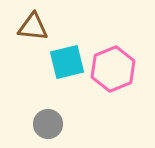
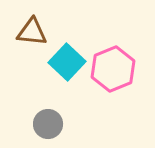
brown triangle: moved 1 px left, 5 px down
cyan square: rotated 33 degrees counterclockwise
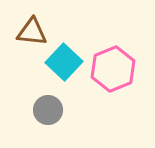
cyan square: moved 3 px left
gray circle: moved 14 px up
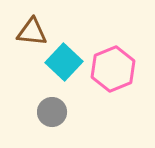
gray circle: moved 4 px right, 2 px down
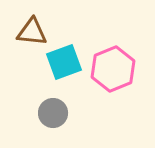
cyan square: rotated 27 degrees clockwise
gray circle: moved 1 px right, 1 px down
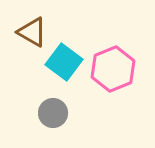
brown triangle: rotated 24 degrees clockwise
cyan square: rotated 33 degrees counterclockwise
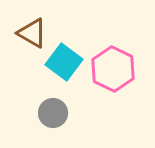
brown triangle: moved 1 px down
pink hexagon: rotated 12 degrees counterclockwise
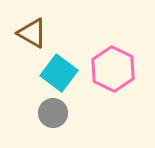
cyan square: moved 5 px left, 11 px down
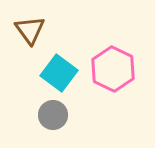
brown triangle: moved 2 px left, 3 px up; rotated 24 degrees clockwise
gray circle: moved 2 px down
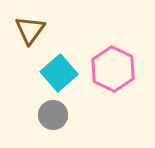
brown triangle: rotated 12 degrees clockwise
cyan square: rotated 12 degrees clockwise
